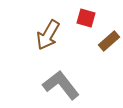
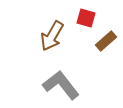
brown arrow: moved 4 px right, 1 px down
brown rectangle: moved 3 px left
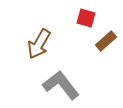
brown arrow: moved 13 px left, 8 px down
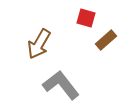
brown rectangle: moved 1 px up
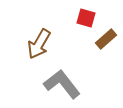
brown rectangle: moved 1 px up
gray L-shape: moved 1 px right, 1 px up
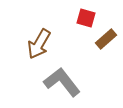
gray L-shape: moved 2 px up
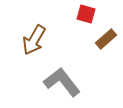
red square: moved 4 px up
brown arrow: moved 5 px left, 4 px up
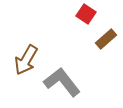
red square: rotated 18 degrees clockwise
brown arrow: moved 8 px left, 20 px down
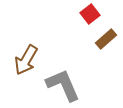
red square: moved 4 px right; rotated 18 degrees clockwise
gray L-shape: moved 1 px right, 3 px down; rotated 15 degrees clockwise
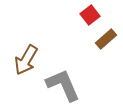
red square: moved 1 px down
